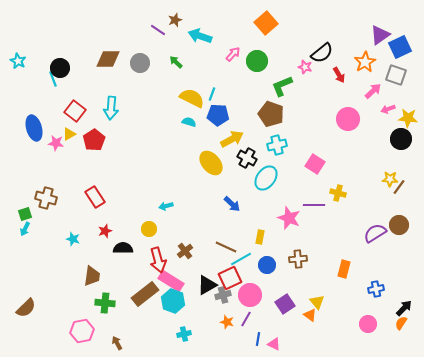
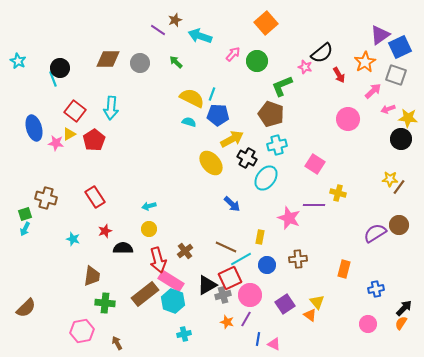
cyan arrow at (166, 206): moved 17 px left
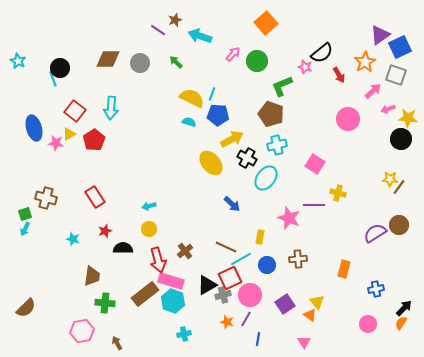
pink rectangle at (171, 281): rotated 15 degrees counterclockwise
pink triangle at (274, 344): moved 30 px right, 2 px up; rotated 32 degrees clockwise
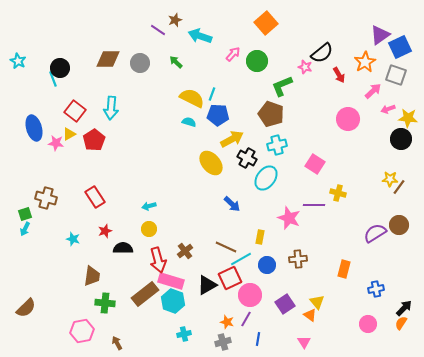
gray cross at (223, 295): moved 47 px down
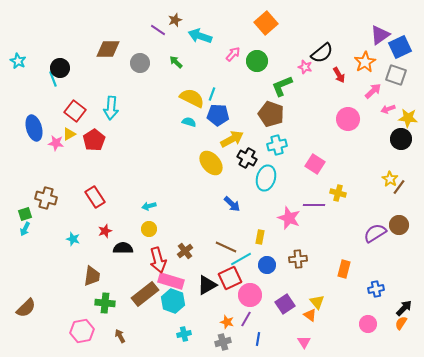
brown diamond at (108, 59): moved 10 px up
cyan ellipse at (266, 178): rotated 20 degrees counterclockwise
yellow star at (390, 179): rotated 28 degrees clockwise
brown arrow at (117, 343): moved 3 px right, 7 px up
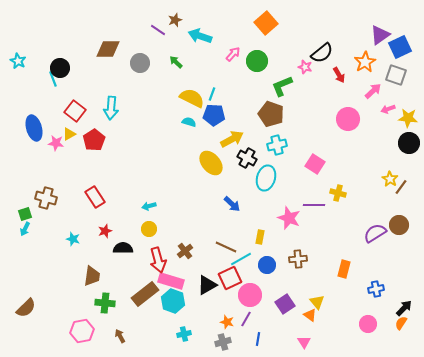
blue pentagon at (218, 115): moved 4 px left
black circle at (401, 139): moved 8 px right, 4 px down
brown line at (399, 187): moved 2 px right
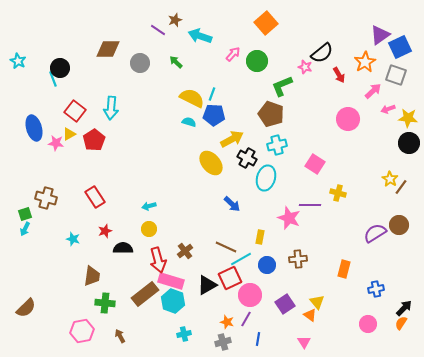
purple line at (314, 205): moved 4 px left
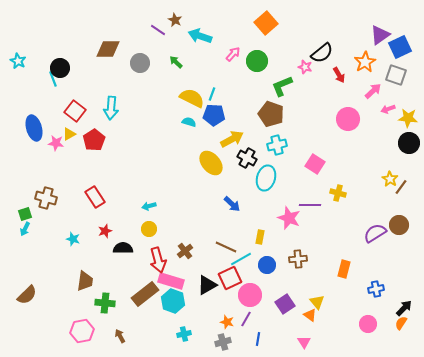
brown star at (175, 20): rotated 24 degrees counterclockwise
brown trapezoid at (92, 276): moved 7 px left, 5 px down
brown semicircle at (26, 308): moved 1 px right, 13 px up
